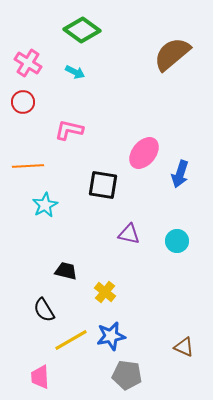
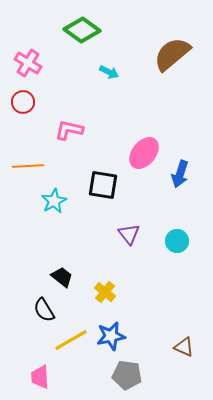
cyan arrow: moved 34 px right
cyan star: moved 9 px right, 4 px up
purple triangle: rotated 40 degrees clockwise
black trapezoid: moved 4 px left, 6 px down; rotated 25 degrees clockwise
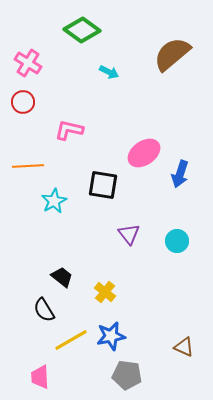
pink ellipse: rotated 16 degrees clockwise
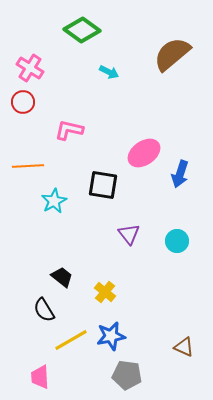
pink cross: moved 2 px right, 5 px down
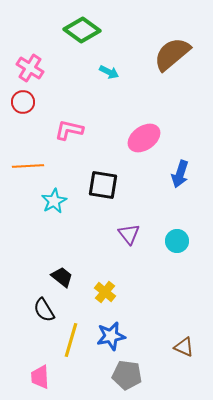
pink ellipse: moved 15 px up
yellow line: rotated 44 degrees counterclockwise
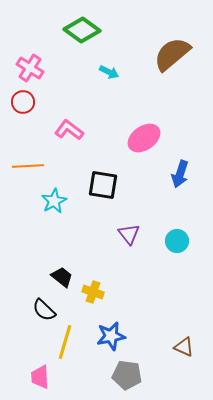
pink L-shape: rotated 24 degrees clockwise
yellow cross: moved 12 px left; rotated 20 degrees counterclockwise
black semicircle: rotated 15 degrees counterclockwise
yellow line: moved 6 px left, 2 px down
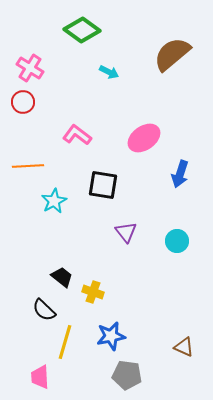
pink L-shape: moved 8 px right, 5 px down
purple triangle: moved 3 px left, 2 px up
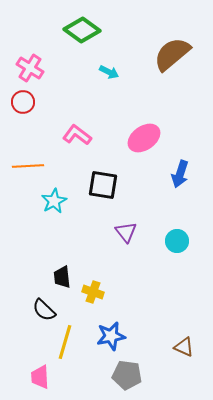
black trapezoid: rotated 135 degrees counterclockwise
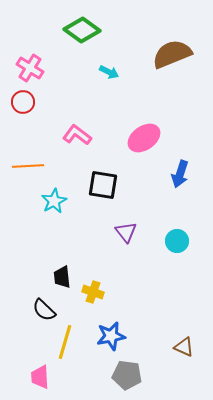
brown semicircle: rotated 18 degrees clockwise
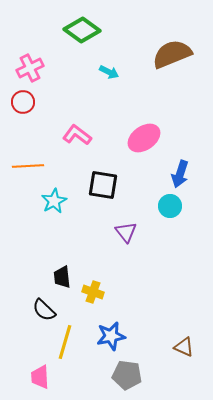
pink cross: rotated 32 degrees clockwise
cyan circle: moved 7 px left, 35 px up
